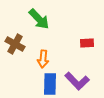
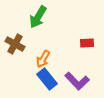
green arrow: moved 1 px left, 2 px up; rotated 75 degrees clockwise
orange arrow: rotated 24 degrees clockwise
blue rectangle: moved 3 px left, 5 px up; rotated 40 degrees counterclockwise
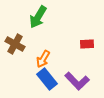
red rectangle: moved 1 px down
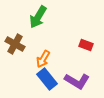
red rectangle: moved 1 px left, 1 px down; rotated 24 degrees clockwise
purple L-shape: rotated 15 degrees counterclockwise
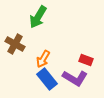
red rectangle: moved 15 px down
purple L-shape: moved 2 px left, 3 px up
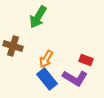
brown cross: moved 2 px left, 2 px down; rotated 12 degrees counterclockwise
orange arrow: moved 3 px right
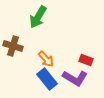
orange arrow: rotated 72 degrees counterclockwise
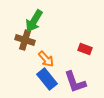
green arrow: moved 4 px left, 4 px down
brown cross: moved 12 px right, 6 px up
red rectangle: moved 1 px left, 11 px up
purple L-shape: moved 4 px down; rotated 40 degrees clockwise
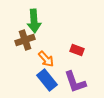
green arrow: rotated 35 degrees counterclockwise
brown cross: rotated 36 degrees counterclockwise
red rectangle: moved 8 px left, 1 px down
blue rectangle: moved 1 px down
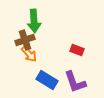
orange arrow: moved 17 px left, 5 px up
blue rectangle: rotated 20 degrees counterclockwise
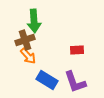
red rectangle: rotated 24 degrees counterclockwise
orange arrow: moved 1 px left, 2 px down
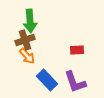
green arrow: moved 4 px left
orange arrow: moved 1 px left
blue rectangle: rotated 15 degrees clockwise
